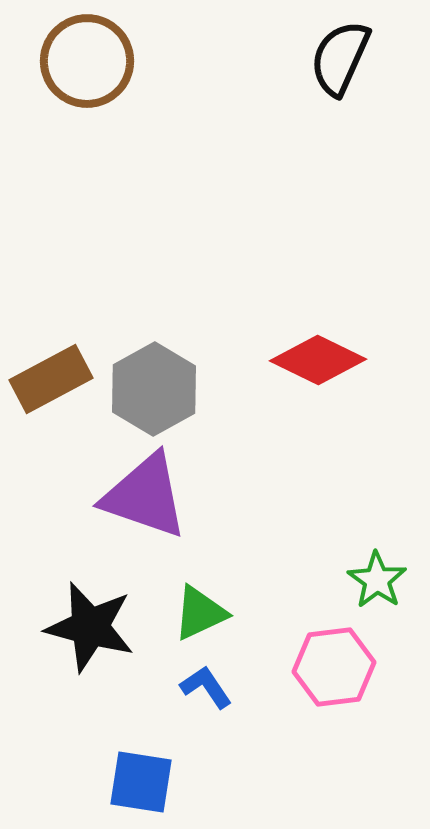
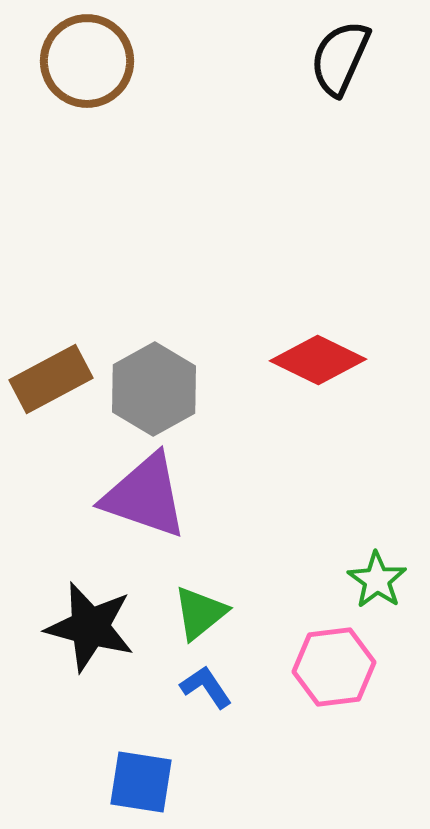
green triangle: rotated 14 degrees counterclockwise
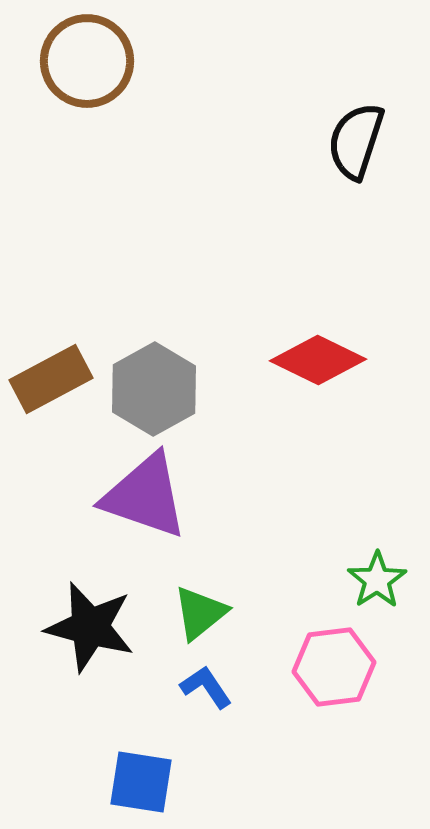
black semicircle: moved 16 px right, 83 px down; rotated 6 degrees counterclockwise
green star: rotated 4 degrees clockwise
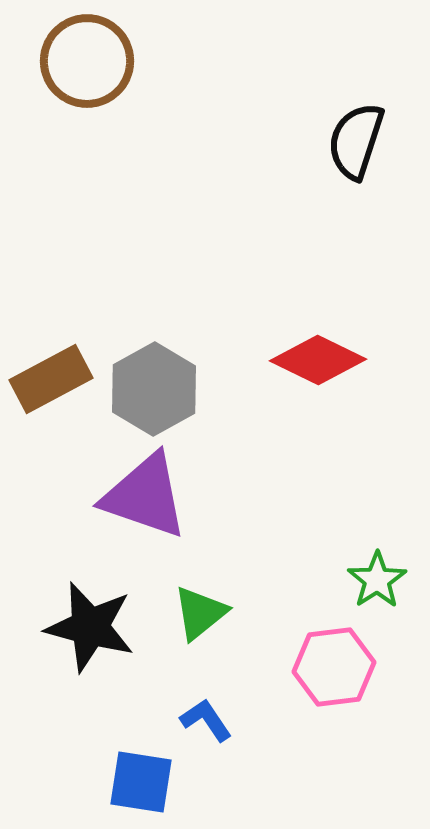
blue L-shape: moved 33 px down
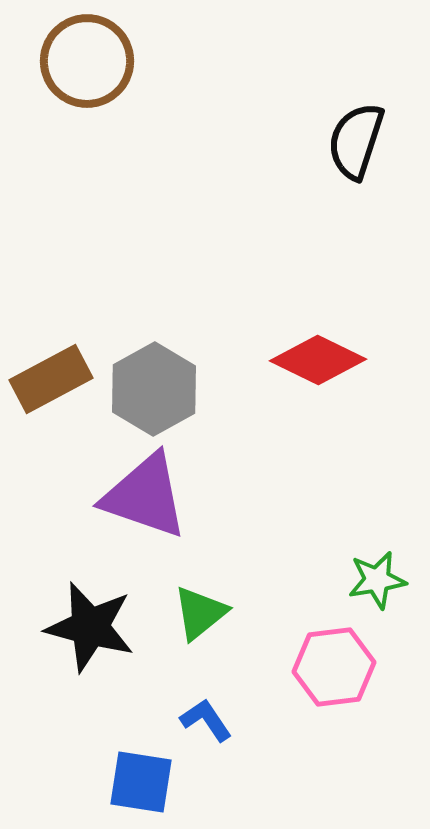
green star: rotated 24 degrees clockwise
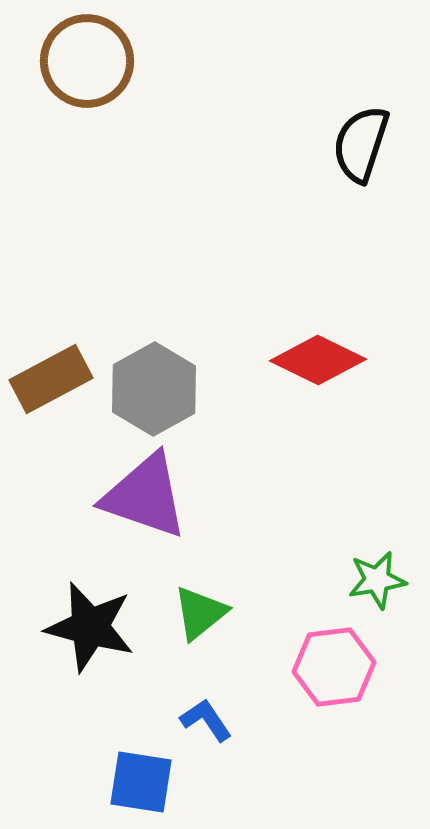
black semicircle: moved 5 px right, 3 px down
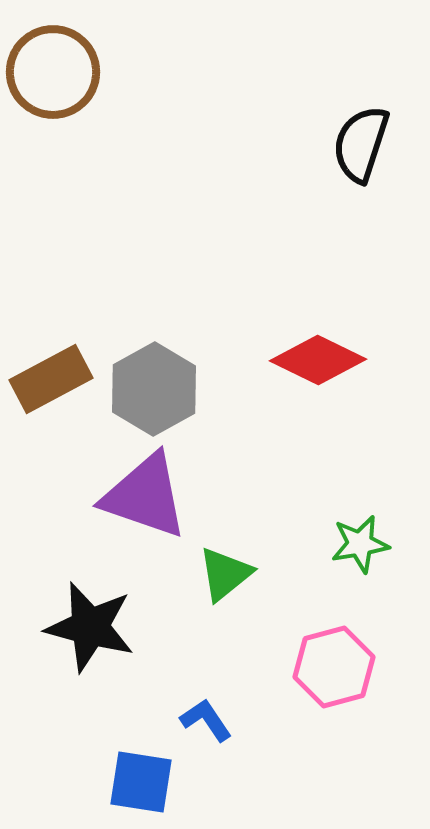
brown circle: moved 34 px left, 11 px down
green star: moved 17 px left, 36 px up
green triangle: moved 25 px right, 39 px up
pink hexagon: rotated 8 degrees counterclockwise
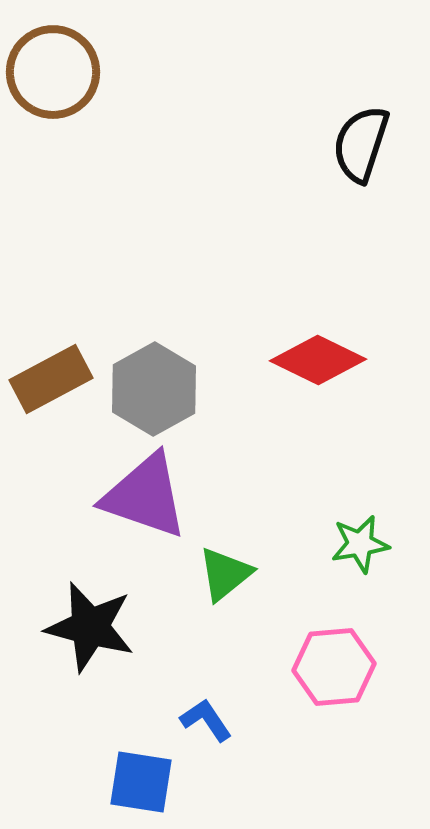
pink hexagon: rotated 10 degrees clockwise
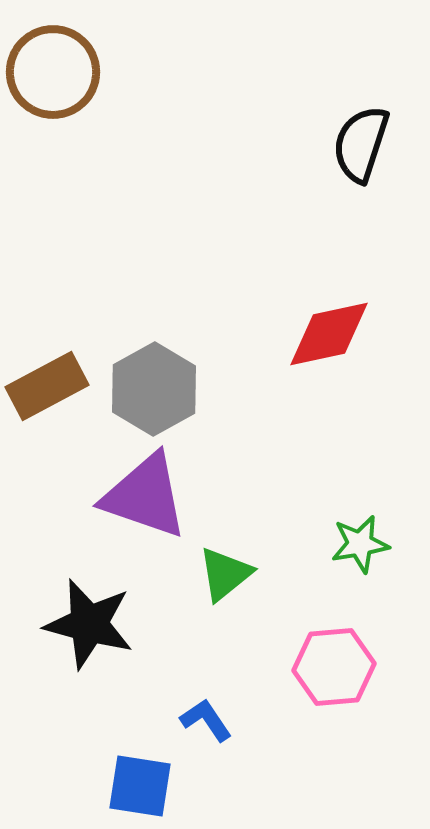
red diamond: moved 11 px right, 26 px up; rotated 38 degrees counterclockwise
brown rectangle: moved 4 px left, 7 px down
black star: moved 1 px left, 3 px up
blue square: moved 1 px left, 4 px down
